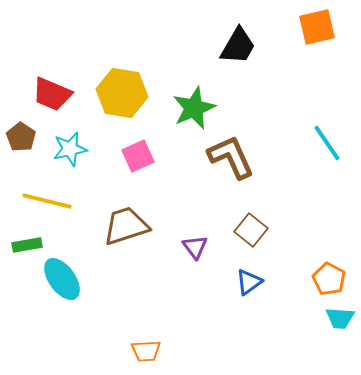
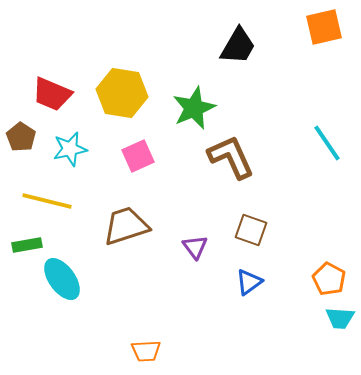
orange square: moved 7 px right
brown square: rotated 20 degrees counterclockwise
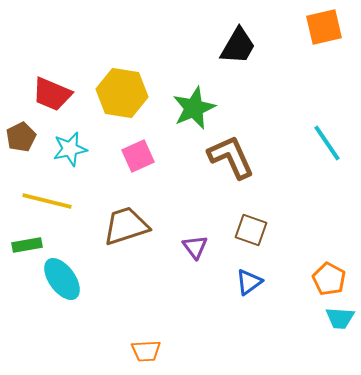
brown pentagon: rotated 12 degrees clockwise
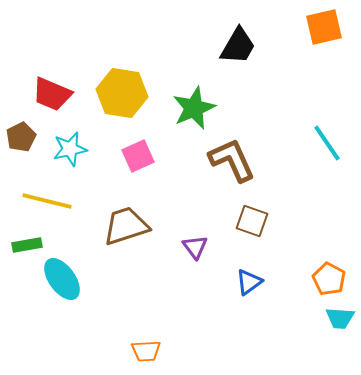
brown L-shape: moved 1 px right, 3 px down
brown square: moved 1 px right, 9 px up
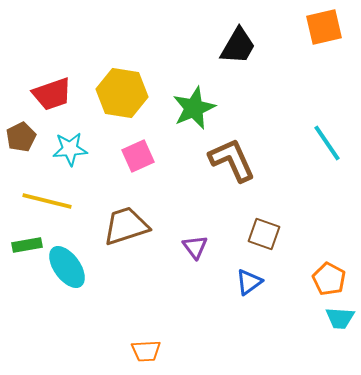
red trapezoid: rotated 42 degrees counterclockwise
cyan star: rotated 8 degrees clockwise
brown square: moved 12 px right, 13 px down
cyan ellipse: moved 5 px right, 12 px up
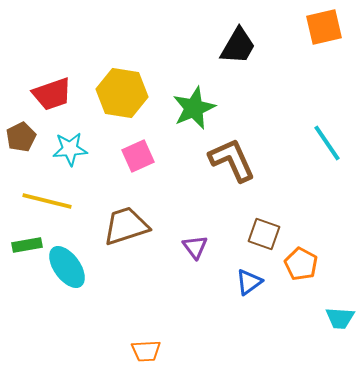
orange pentagon: moved 28 px left, 15 px up
